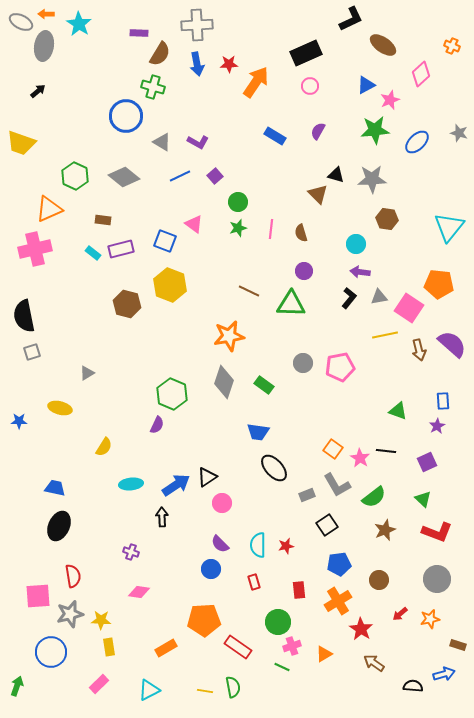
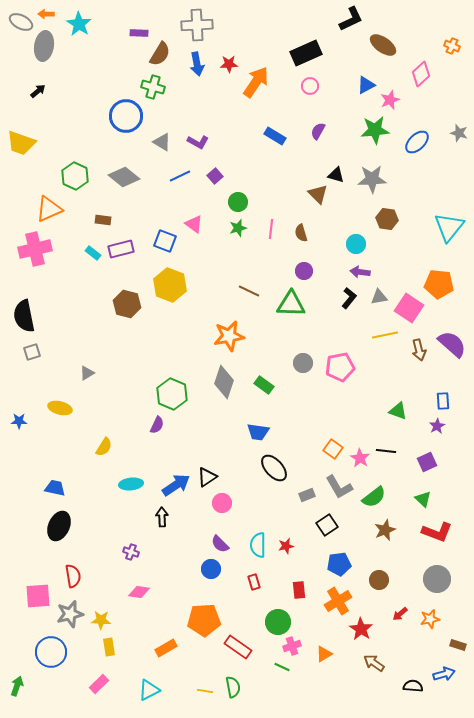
gray L-shape at (337, 485): moved 2 px right, 2 px down
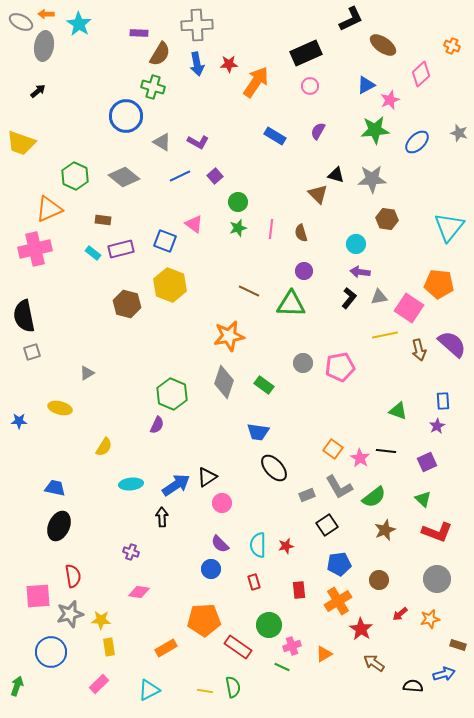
green circle at (278, 622): moved 9 px left, 3 px down
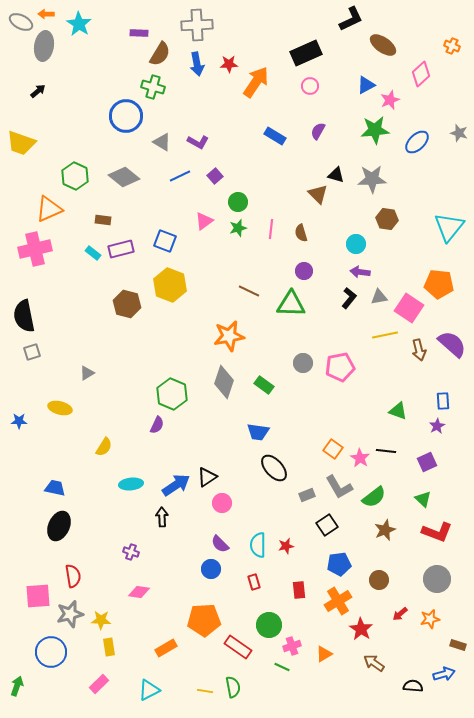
pink triangle at (194, 224): moved 10 px right, 3 px up; rotated 48 degrees clockwise
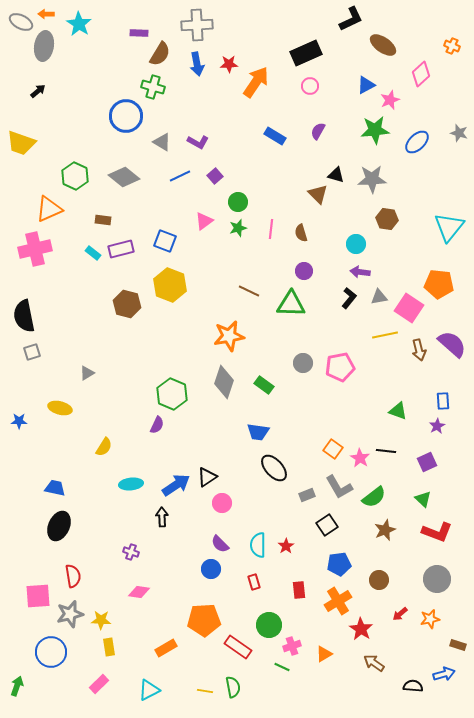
red star at (286, 546): rotated 21 degrees counterclockwise
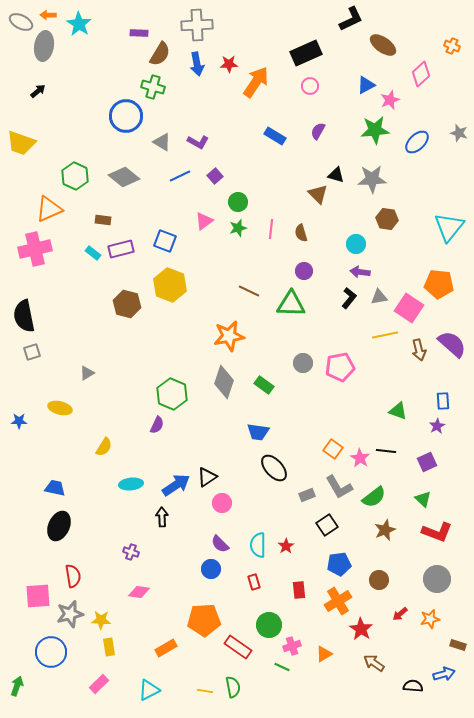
orange arrow at (46, 14): moved 2 px right, 1 px down
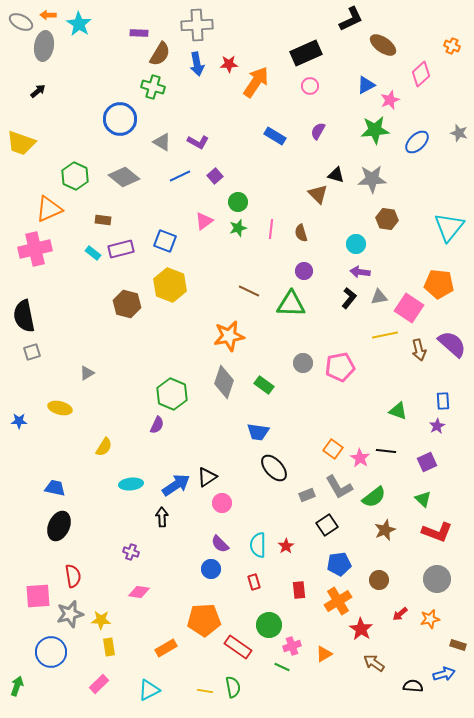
blue circle at (126, 116): moved 6 px left, 3 px down
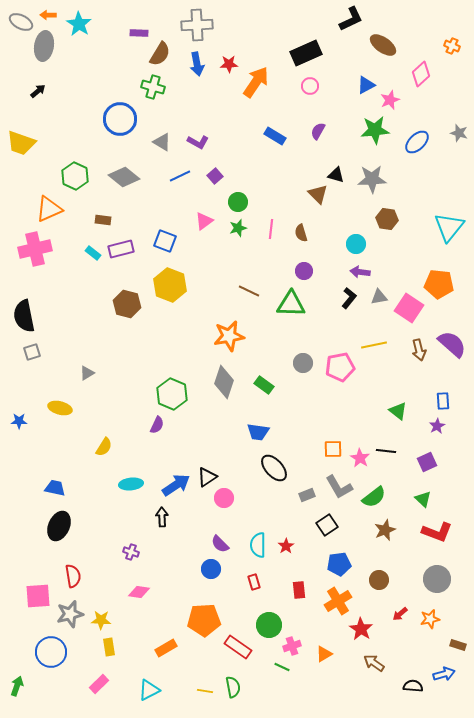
yellow line at (385, 335): moved 11 px left, 10 px down
green triangle at (398, 411): rotated 18 degrees clockwise
orange square at (333, 449): rotated 36 degrees counterclockwise
pink circle at (222, 503): moved 2 px right, 5 px up
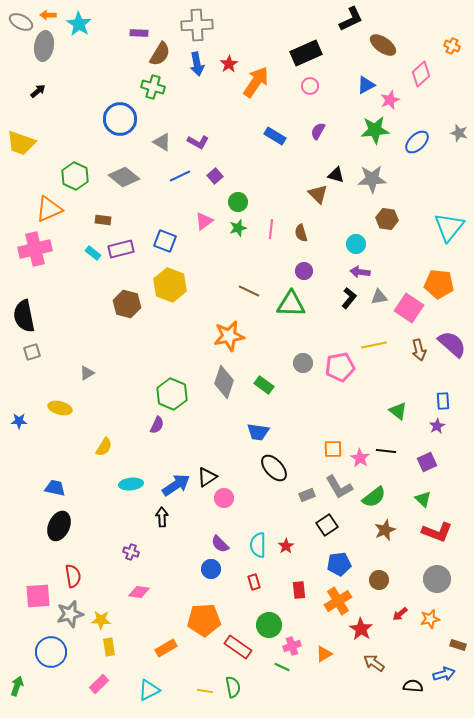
red star at (229, 64): rotated 30 degrees counterclockwise
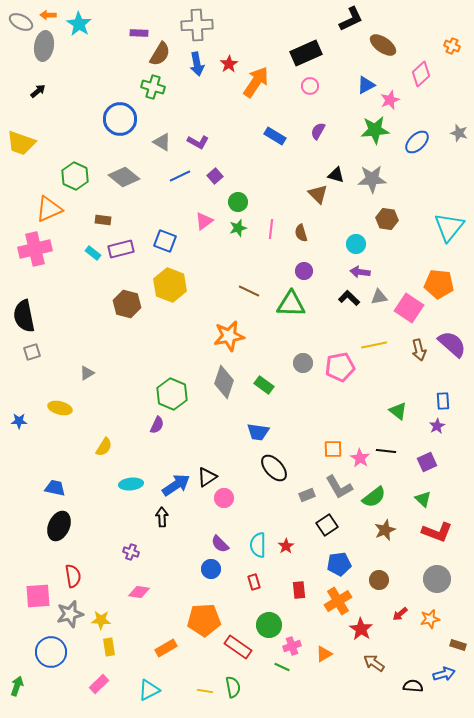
black L-shape at (349, 298): rotated 85 degrees counterclockwise
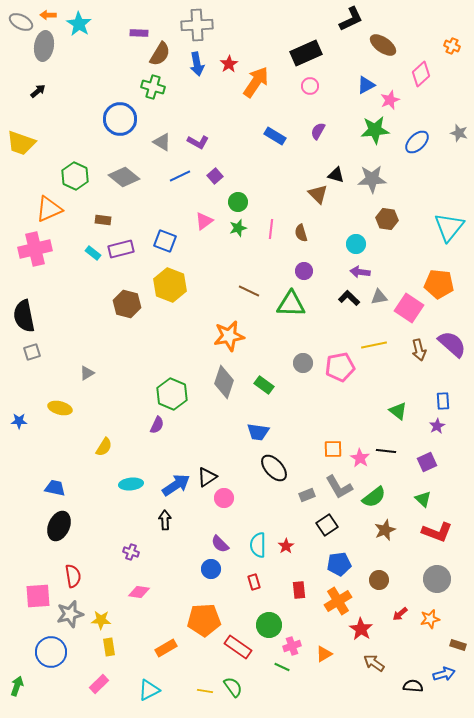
black arrow at (162, 517): moved 3 px right, 3 px down
green semicircle at (233, 687): rotated 25 degrees counterclockwise
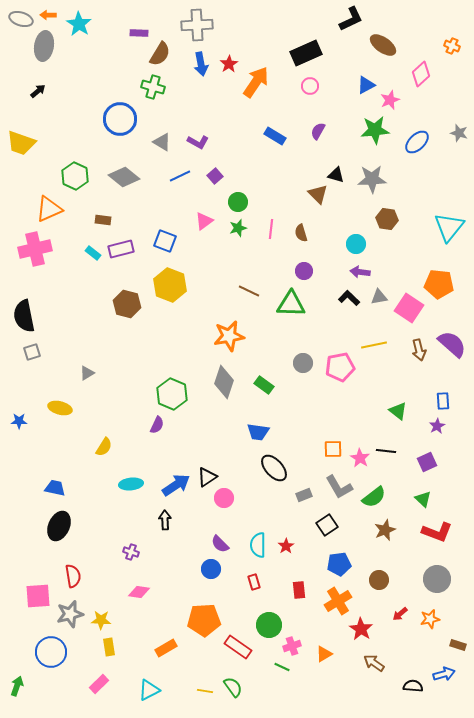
gray ellipse at (21, 22): moved 3 px up; rotated 10 degrees counterclockwise
blue arrow at (197, 64): moved 4 px right
gray rectangle at (307, 495): moved 3 px left
